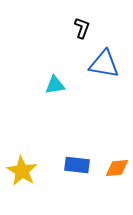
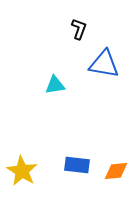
black L-shape: moved 3 px left, 1 px down
orange diamond: moved 1 px left, 3 px down
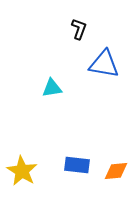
cyan triangle: moved 3 px left, 3 px down
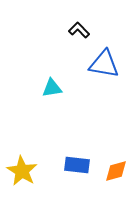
black L-shape: moved 1 px down; rotated 65 degrees counterclockwise
orange diamond: rotated 10 degrees counterclockwise
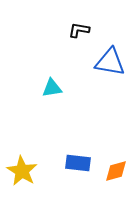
black L-shape: rotated 35 degrees counterclockwise
blue triangle: moved 6 px right, 2 px up
blue rectangle: moved 1 px right, 2 px up
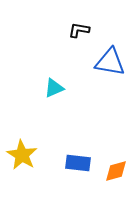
cyan triangle: moved 2 px right; rotated 15 degrees counterclockwise
yellow star: moved 16 px up
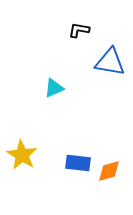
orange diamond: moved 7 px left
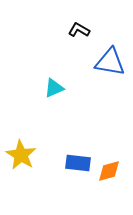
black L-shape: rotated 20 degrees clockwise
yellow star: moved 1 px left
